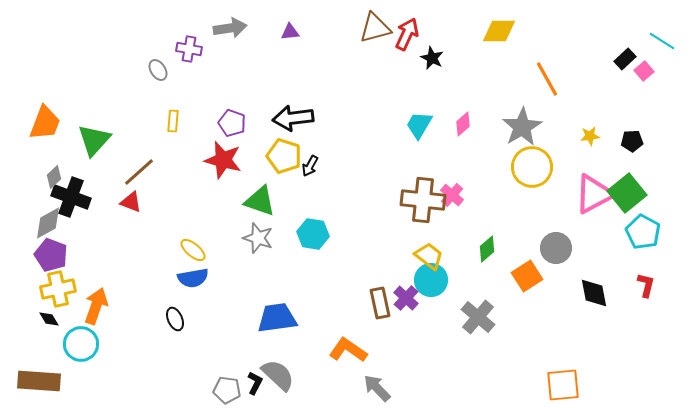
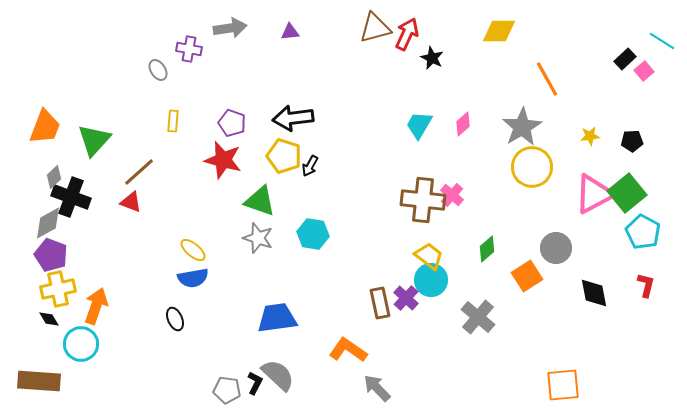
orange trapezoid at (45, 123): moved 4 px down
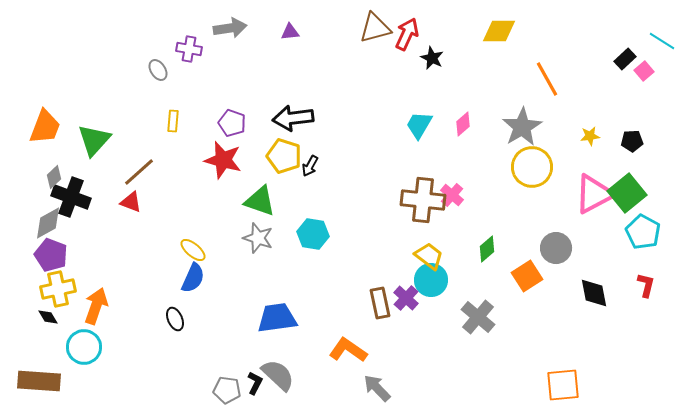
blue semicircle at (193, 278): rotated 56 degrees counterclockwise
black diamond at (49, 319): moved 1 px left, 2 px up
cyan circle at (81, 344): moved 3 px right, 3 px down
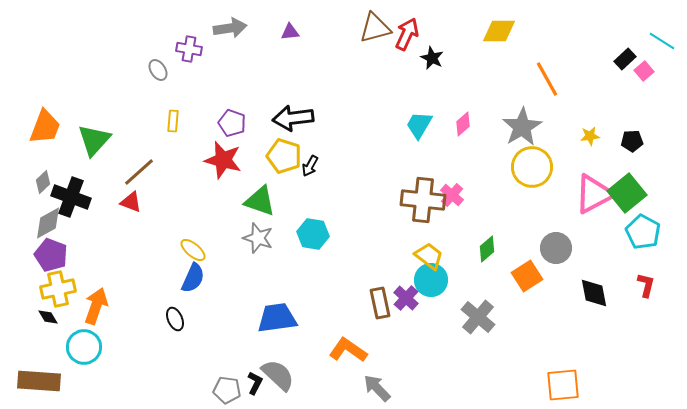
gray diamond at (54, 177): moved 11 px left, 5 px down
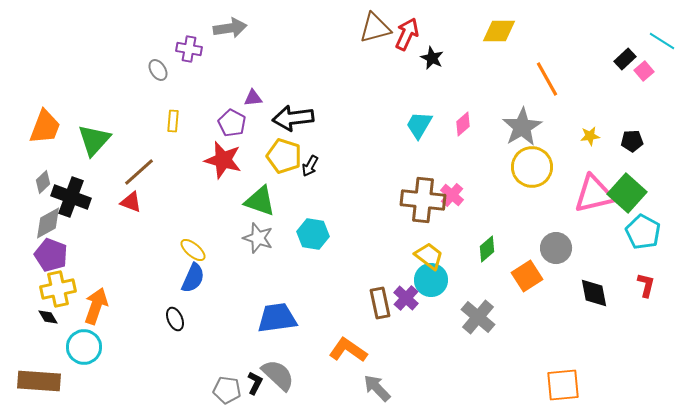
purple triangle at (290, 32): moved 37 px left, 66 px down
purple pentagon at (232, 123): rotated 8 degrees clockwise
green square at (627, 193): rotated 9 degrees counterclockwise
pink triangle at (594, 194): rotated 15 degrees clockwise
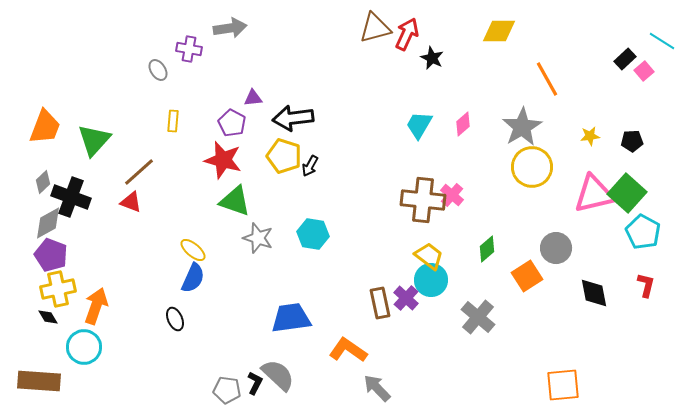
green triangle at (260, 201): moved 25 px left
blue trapezoid at (277, 318): moved 14 px right
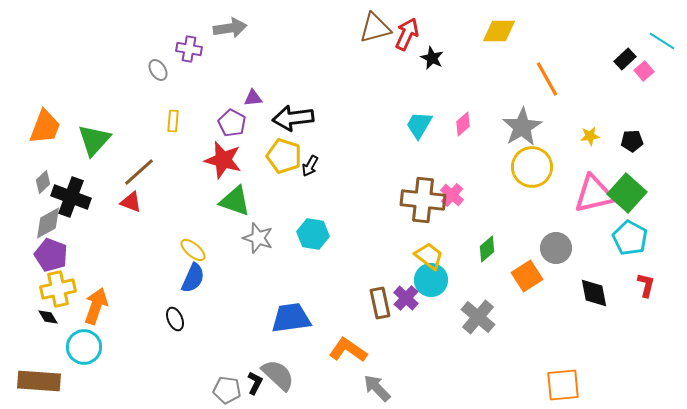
cyan pentagon at (643, 232): moved 13 px left, 6 px down
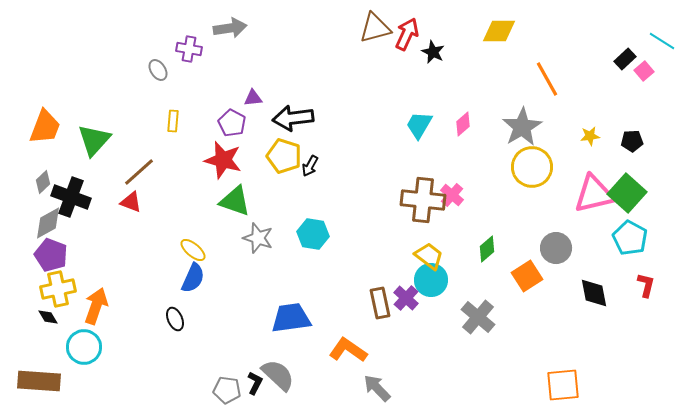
black star at (432, 58): moved 1 px right, 6 px up
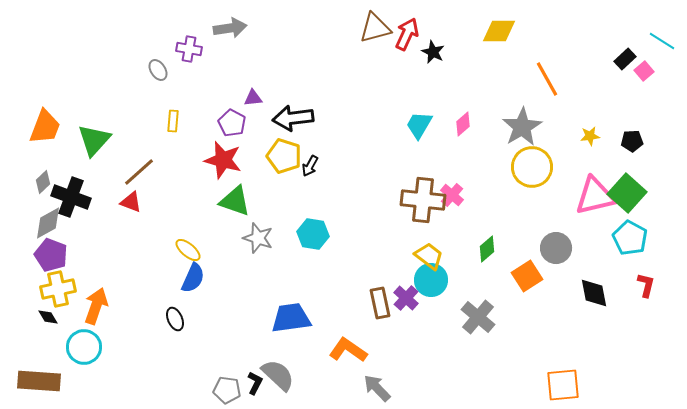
pink triangle at (594, 194): moved 1 px right, 2 px down
yellow ellipse at (193, 250): moved 5 px left
